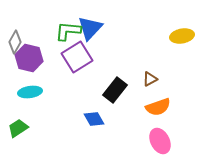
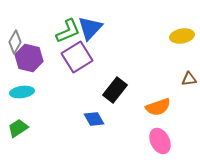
green L-shape: rotated 152 degrees clockwise
brown triangle: moved 39 px right; rotated 21 degrees clockwise
cyan ellipse: moved 8 px left
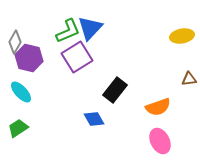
cyan ellipse: moved 1 px left; rotated 55 degrees clockwise
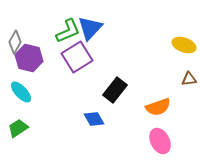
yellow ellipse: moved 2 px right, 9 px down; rotated 30 degrees clockwise
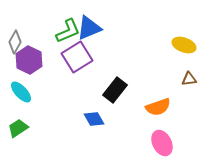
blue triangle: moved 1 px left; rotated 24 degrees clockwise
purple hexagon: moved 2 px down; rotated 12 degrees clockwise
pink ellipse: moved 2 px right, 2 px down
